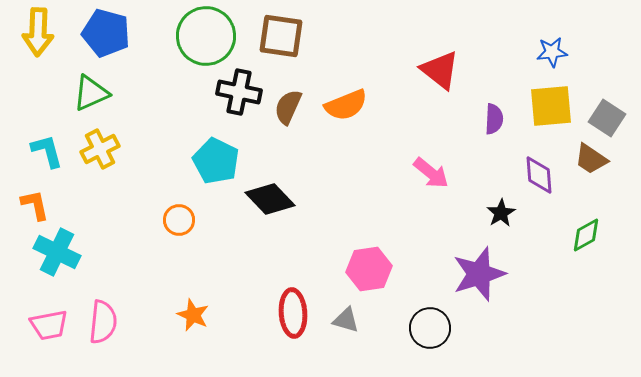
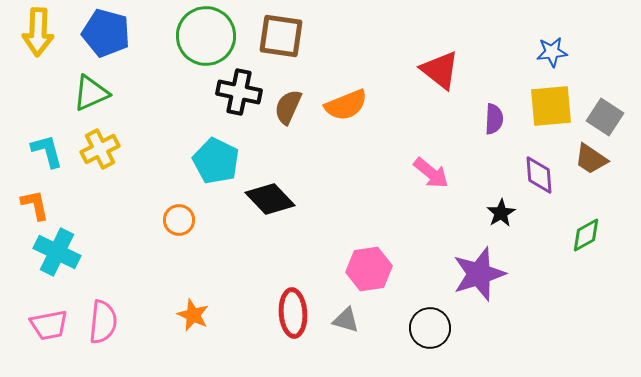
gray square: moved 2 px left, 1 px up
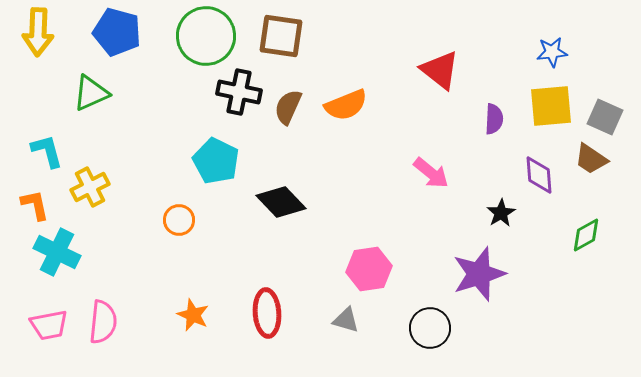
blue pentagon: moved 11 px right, 1 px up
gray square: rotated 9 degrees counterclockwise
yellow cross: moved 10 px left, 38 px down
black diamond: moved 11 px right, 3 px down
red ellipse: moved 26 px left
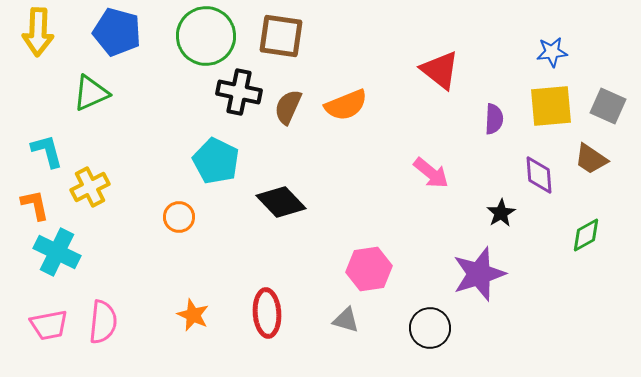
gray square: moved 3 px right, 11 px up
orange circle: moved 3 px up
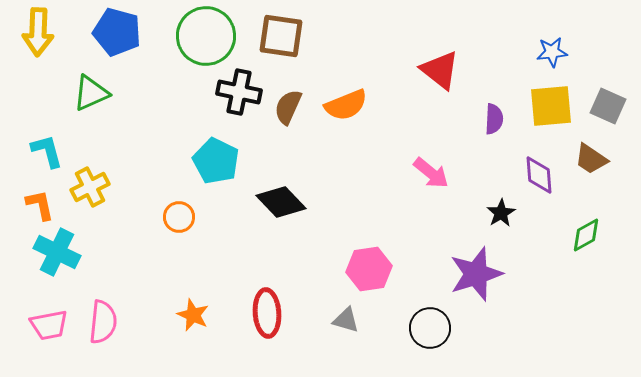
orange L-shape: moved 5 px right
purple star: moved 3 px left
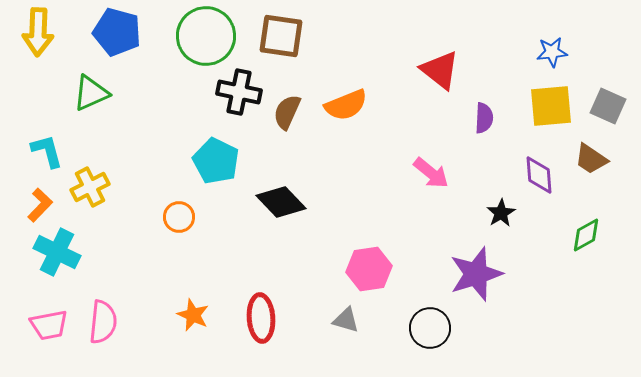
brown semicircle: moved 1 px left, 5 px down
purple semicircle: moved 10 px left, 1 px up
orange L-shape: rotated 56 degrees clockwise
red ellipse: moved 6 px left, 5 px down
